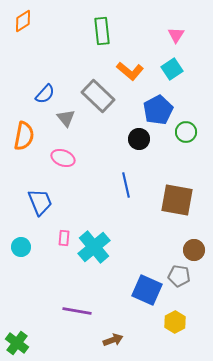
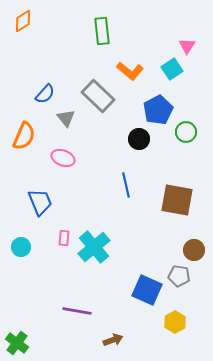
pink triangle: moved 11 px right, 11 px down
orange semicircle: rotated 12 degrees clockwise
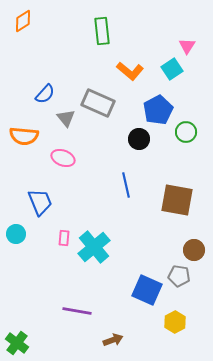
gray rectangle: moved 7 px down; rotated 20 degrees counterclockwise
orange semicircle: rotated 72 degrees clockwise
cyan circle: moved 5 px left, 13 px up
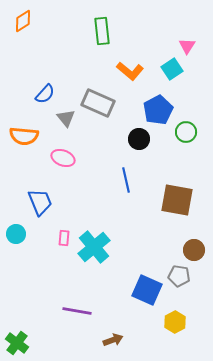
blue line: moved 5 px up
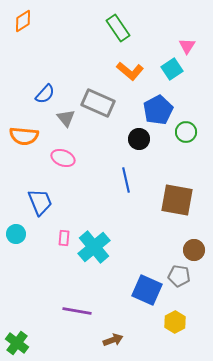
green rectangle: moved 16 px right, 3 px up; rotated 28 degrees counterclockwise
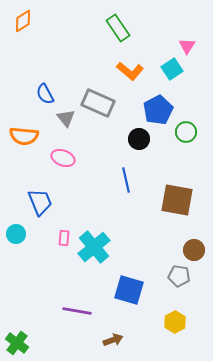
blue semicircle: rotated 110 degrees clockwise
blue square: moved 18 px left; rotated 8 degrees counterclockwise
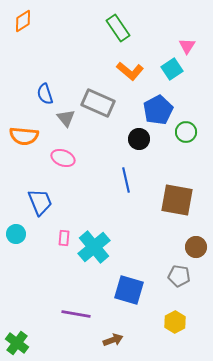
blue semicircle: rotated 10 degrees clockwise
brown circle: moved 2 px right, 3 px up
purple line: moved 1 px left, 3 px down
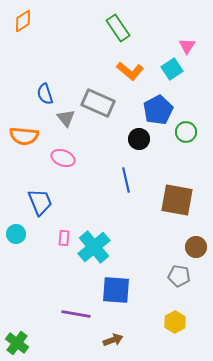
blue square: moved 13 px left; rotated 12 degrees counterclockwise
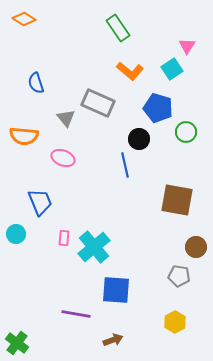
orange diamond: moved 1 px right, 2 px up; rotated 65 degrees clockwise
blue semicircle: moved 9 px left, 11 px up
blue pentagon: moved 2 px up; rotated 28 degrees counterclockwise
blue line: moved 1 px left, 15 px up
